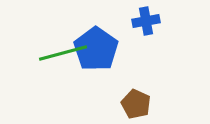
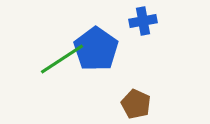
blue cross: moved 3 px left
green line: moved 1 px left, 6 px down; rotated 18 degrees counterclockwise
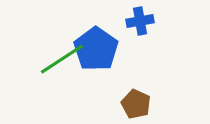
blue cross: moved 3 px left
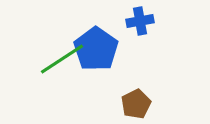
brown pentagon: rotated 20 degrees clockwise
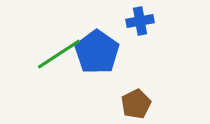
blue pentagon: moved 1 px right, 3 px down
green line: moved 3 px left, 5 px up
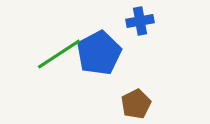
blue pentagon: moved 2 px right, 1 px down; rotated 9 degrees clockwise
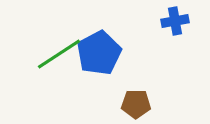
blue cross: moved 35 px right
brown pentagon: rotated 28 degrees clockwise
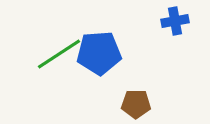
blue pentagon: rotated 24 degrees clockwise
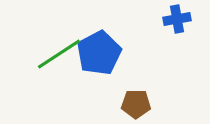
blue cross: moved 2 px right, 2 px up
blue pentagon: rotated 24 degrees counterclockwise
